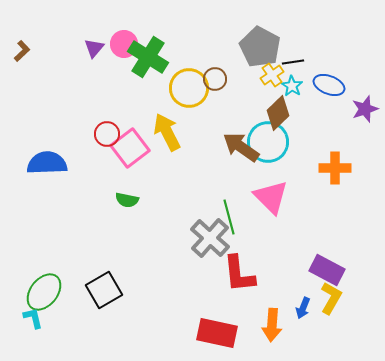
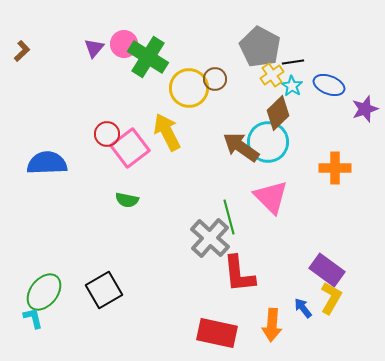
purple rectangle: rotated 8 degrees clockwise
blue arrow: rotated 120 degrees clockwise
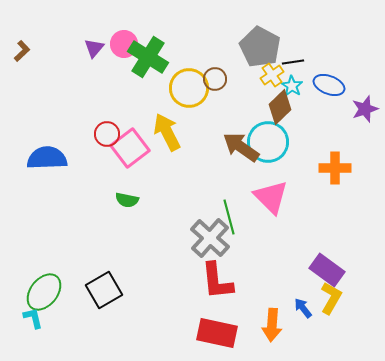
brown diamond: moved 2 px right, 6 px up
blue semicircle: moved 5 px up
red L-shape: moved 22 px left, 7 px down
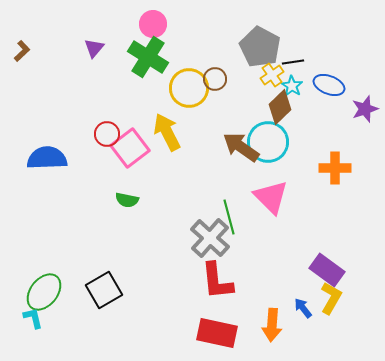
pink circle: moved 29 px right, 20 px up
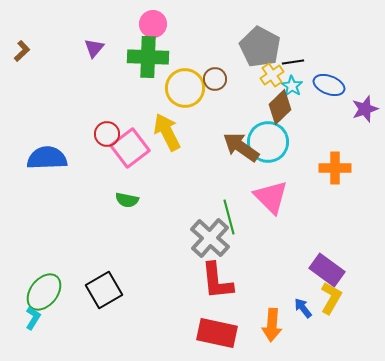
green cross: rotated 30 degrees counterclockwise
yellow circle: moved 4 px left
cyan L-shape: rotated 45 degrees clockwise
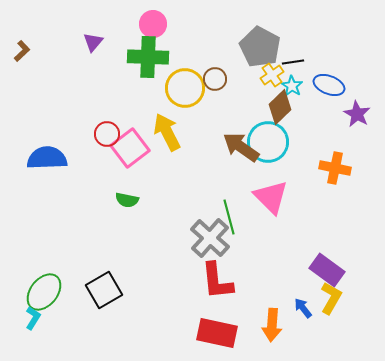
purple triangle: moved 1 px left, 6 px up
purple star: moved 8 px left, 5 px down; rotated 24 degrees counterclockwise
orange cross: rotated 12 degrees clockwise
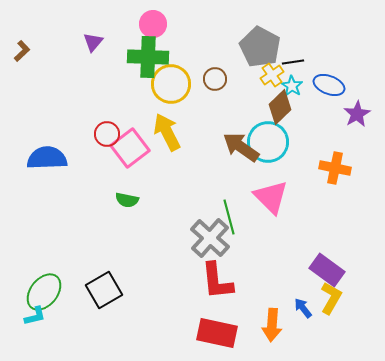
yellow circle: moved 14 px left, 4 px up
purple star: rotated 12 degrees clockwise
cyan L-shape: moved 2 px right, 2 px up; rotated 45 degrees clockwise
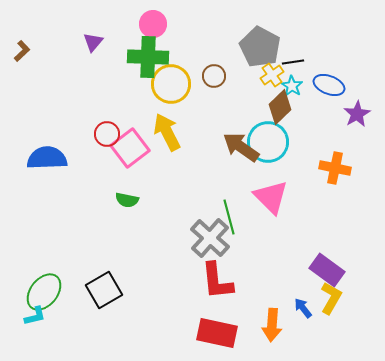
brown circle: moved 1 px left, 3 px up
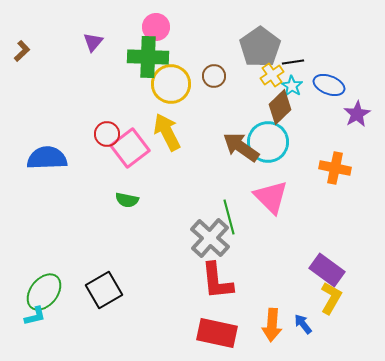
pink circle: moved 3 px right, 3 px down
gray pentagon: rotated 9 degrees clockwise
blue arrow: moved 16 px down
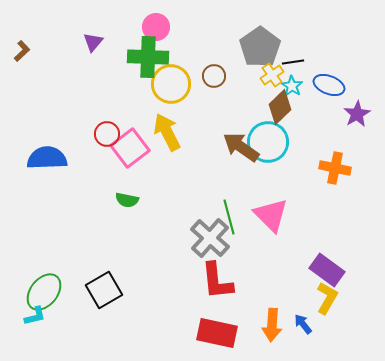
pink triangle: moved 18 px down
yellow L-shape: moved 4 px left
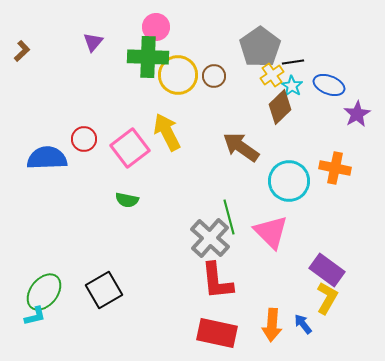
yellow circle: moved 7 px right, 9 px up
red circle: moved 23 px left, 5 px down
cyan circle: moved 21 px right, 39 px down
pink triangle: moved 17 px down
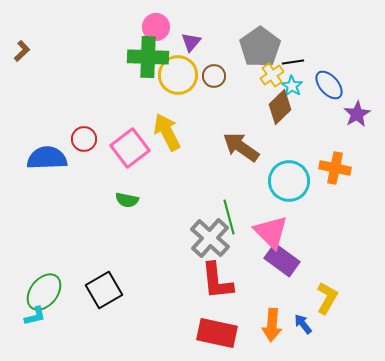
purple triangle: moved 98 px right
blue ellipse: rotated 28 degrees clockwise
purple rectangle: moved 45 px left, 10 px up
